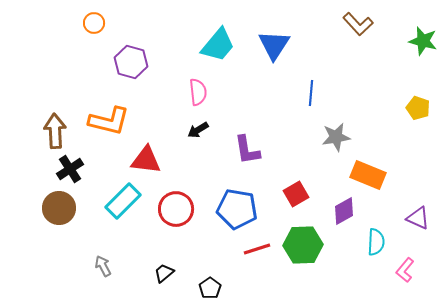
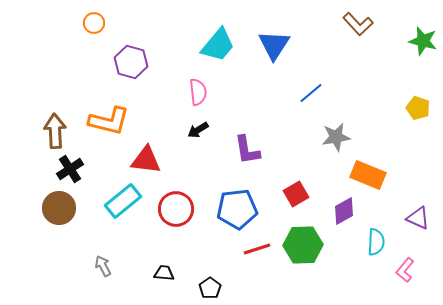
blue line: rotated 45 degrees clockwise
cyan rectangle: rotated 6 degrees clockwise
blue pentagon: rotated 15 degrees counterclockwise
black trapezoid: rotated 45 degrees clockwise
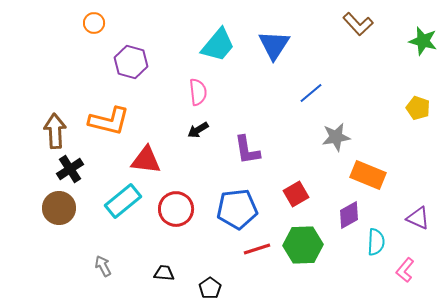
purple diamond: moved 5 px right, 4 px down
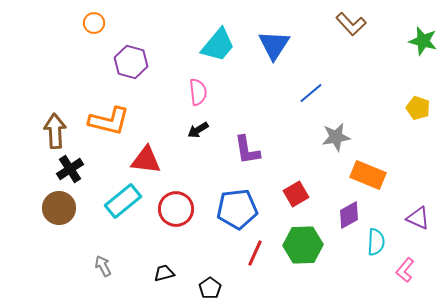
brown L-shape: moved 7 px left
red line: moved 2 px left, 4 px down; rotated 48 degrees counterclockwise
black trapezoid: rotated 20 degrees counterclockwise
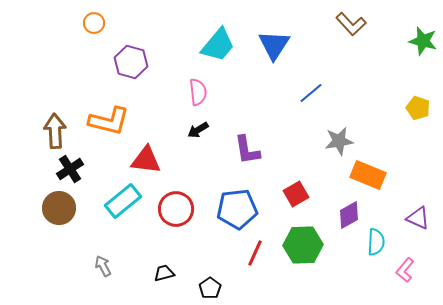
gray star: moved 3 px right, 4 px down
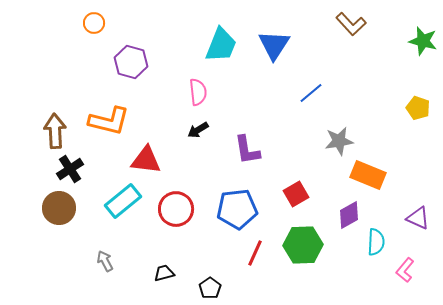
cyan trapezoid: moved 3 px right; rotated 18 degrees counterclockwise
gray arrow: moved 2 px right, 5 px up
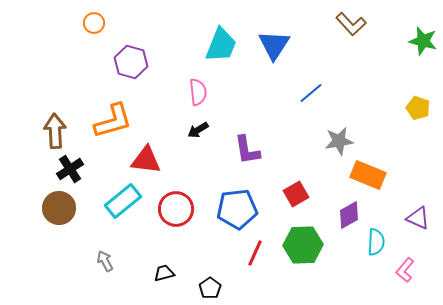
orange L-shape: moved 4 px right; rotated 30 degrees counterclockwise
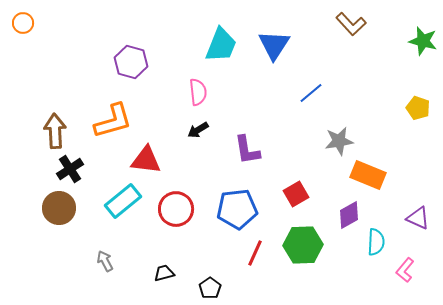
orange circle: moved 71 px left
